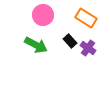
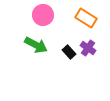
black rectangle: moved 1 px left, 11 px down
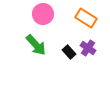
pink circle: moved 1 px up
green arrow: rotated 20 degrees clockwise
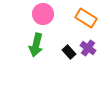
green arrow: rotated 55 degrees clockwise
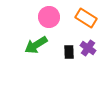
pink circle: moved 6 px right, 3 px down
green arrow: rotated 45 degrees clockwise
black rectangle: rotated 40 degrees clockwise
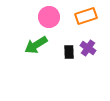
orange rectangle: moved 2 px up; rotated 50 degrees counterclockwise
